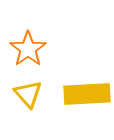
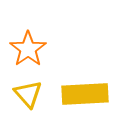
yellow rectangle: moved 2 px left
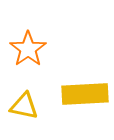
yellow triangle: moved 4 px left, 12 px down; rotated 36 degrees counterclockwise
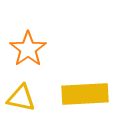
yellow triangle: moved 3 px left, 8 px up
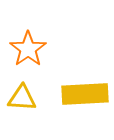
yellow triangle: moved 1 px right; rotated 8 degrees counterclockwise
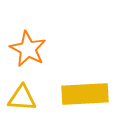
orange star: rotated 9 degrees counterclockwise
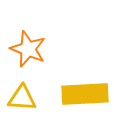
orange star: rotated 6 degrees counterclockwise
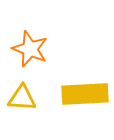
orange star: moved 2 px right
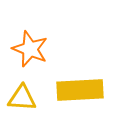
yellow rectangle: moved 5 px left, 4 px up
